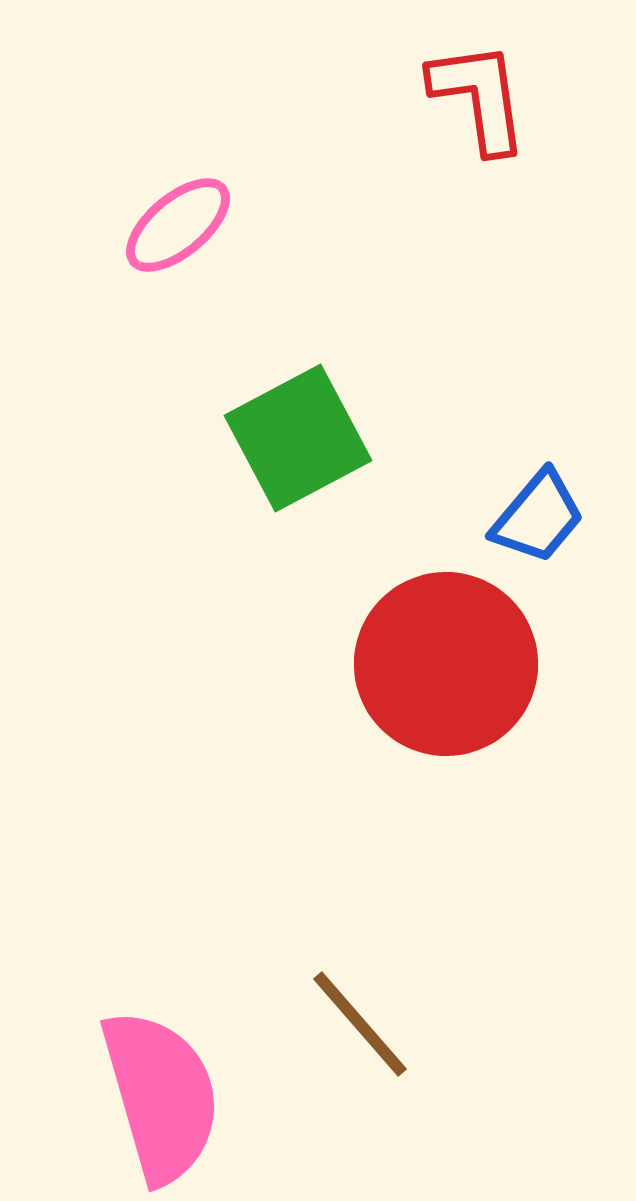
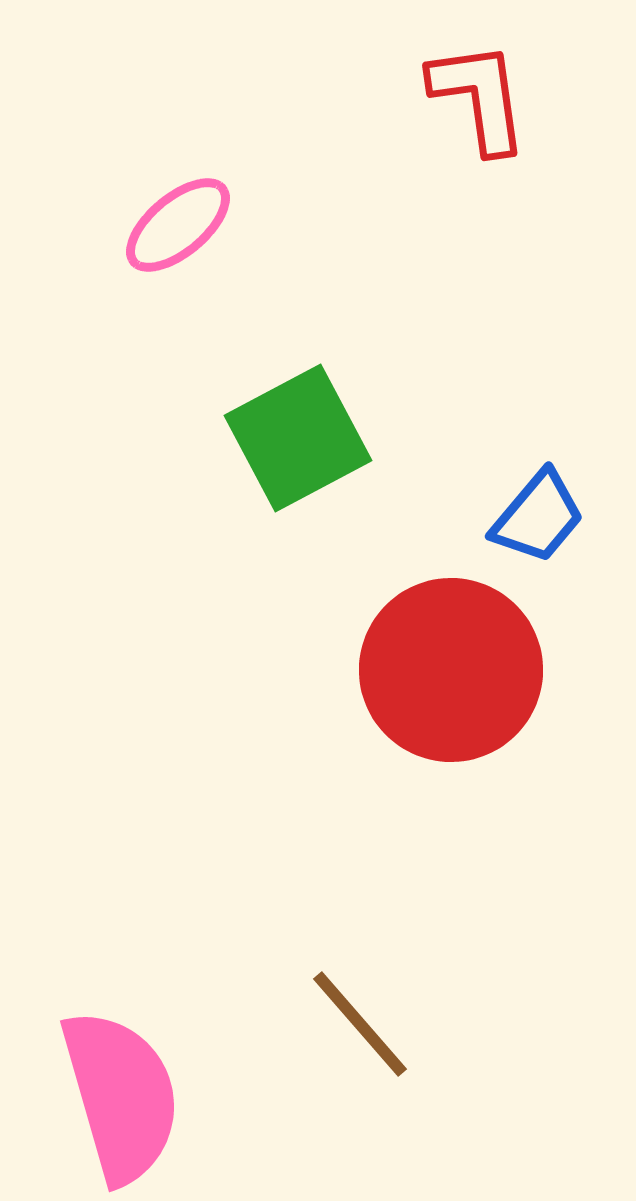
red circle: moved 5 px right, 6 px down
pink semicircle: moved 40 px left
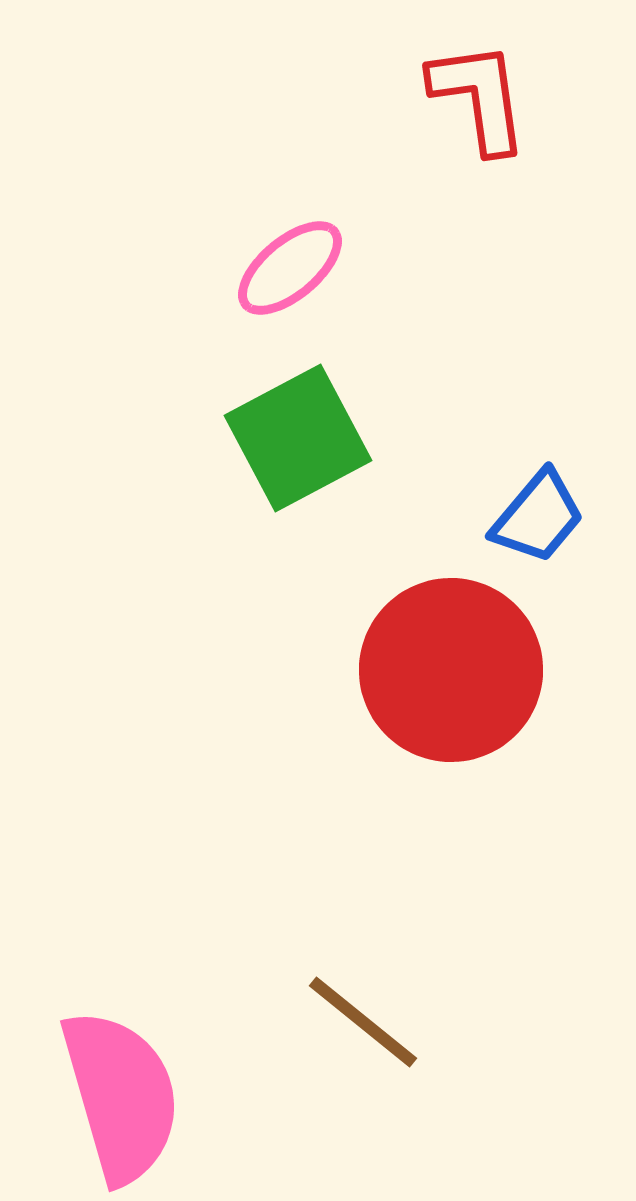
pink ellipse: moved 112 px right, 43 px down
brown line: moved 3 px right, 2 px up; rotated 10 degrees counterclockwise
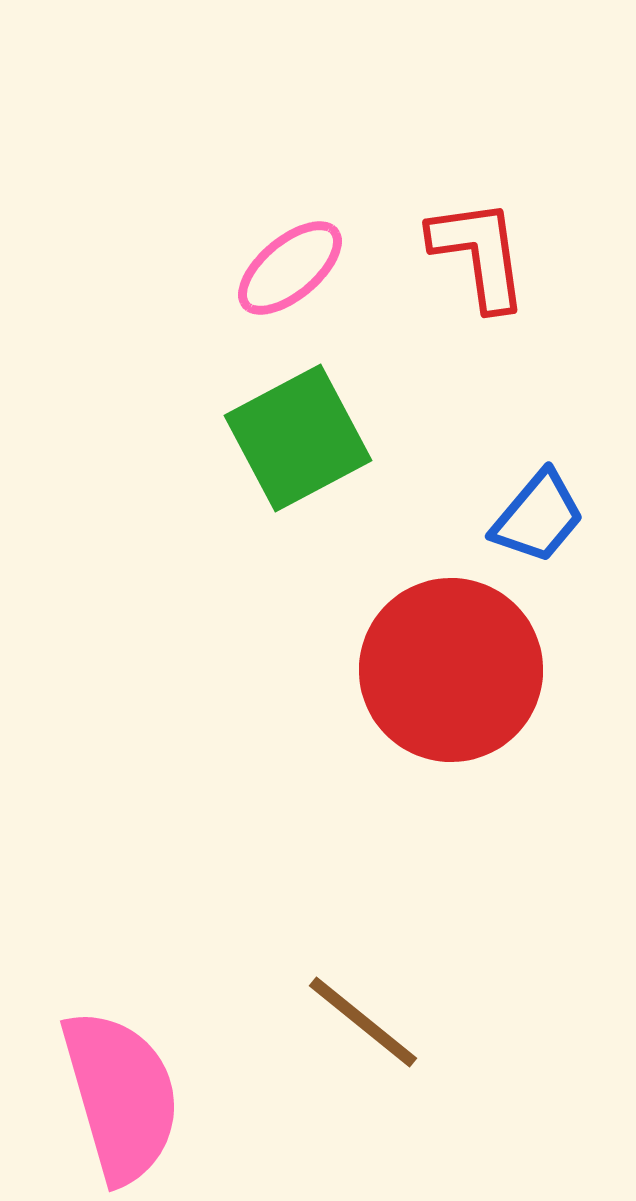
red L-shape: moved 157 px down
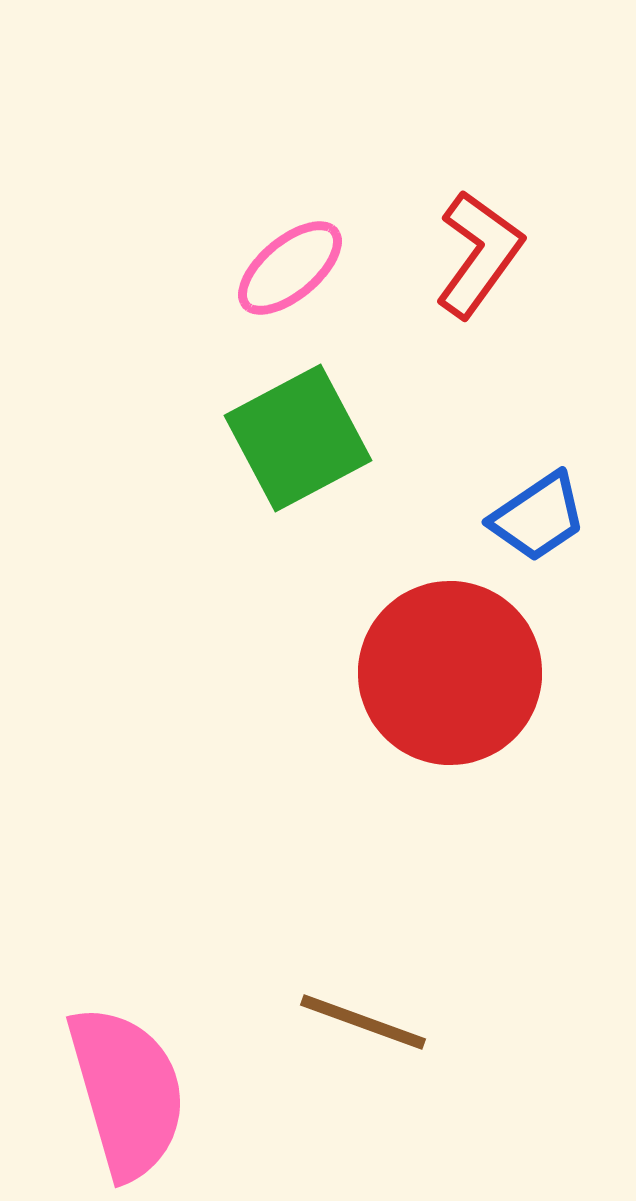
red L-shape: rotated 44 degrees clockwise
blue trapezoid: rotated 16 degrees clockwise
red circle: moved 1 px left, 3 px down
brown line: rotated 19 degrees counterclockwise
pink semicircle: moved 6 px right, 4 px up
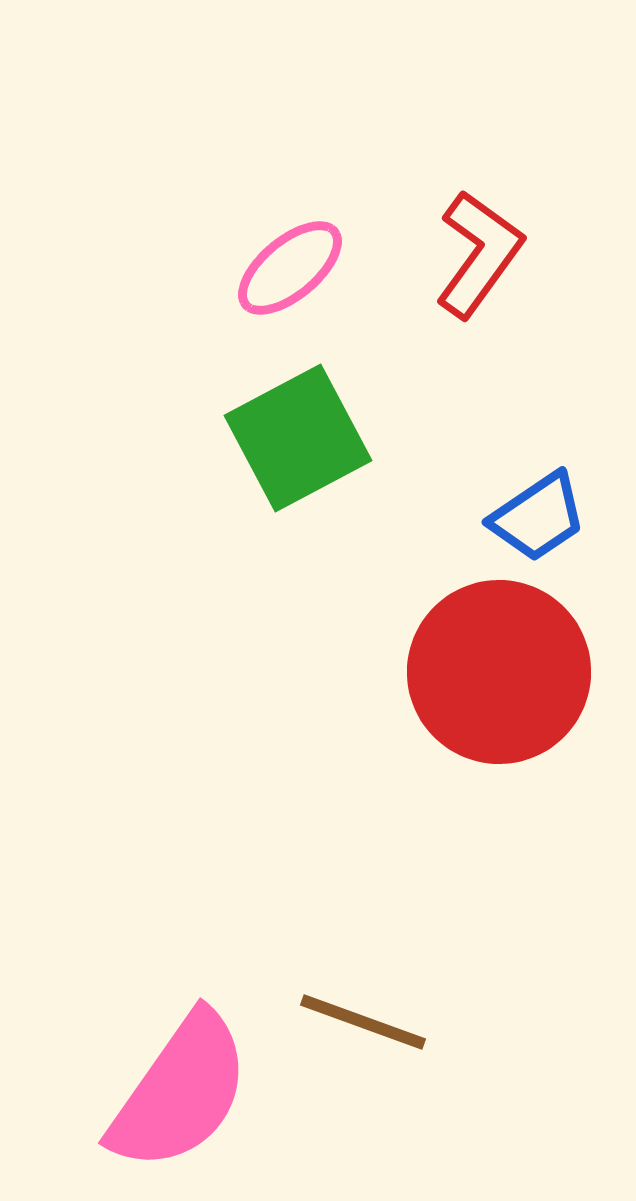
red circle: moved 49 px right, 1 px up
pink semicircle: moved 53 px right; rotated 51 degrees clockwise
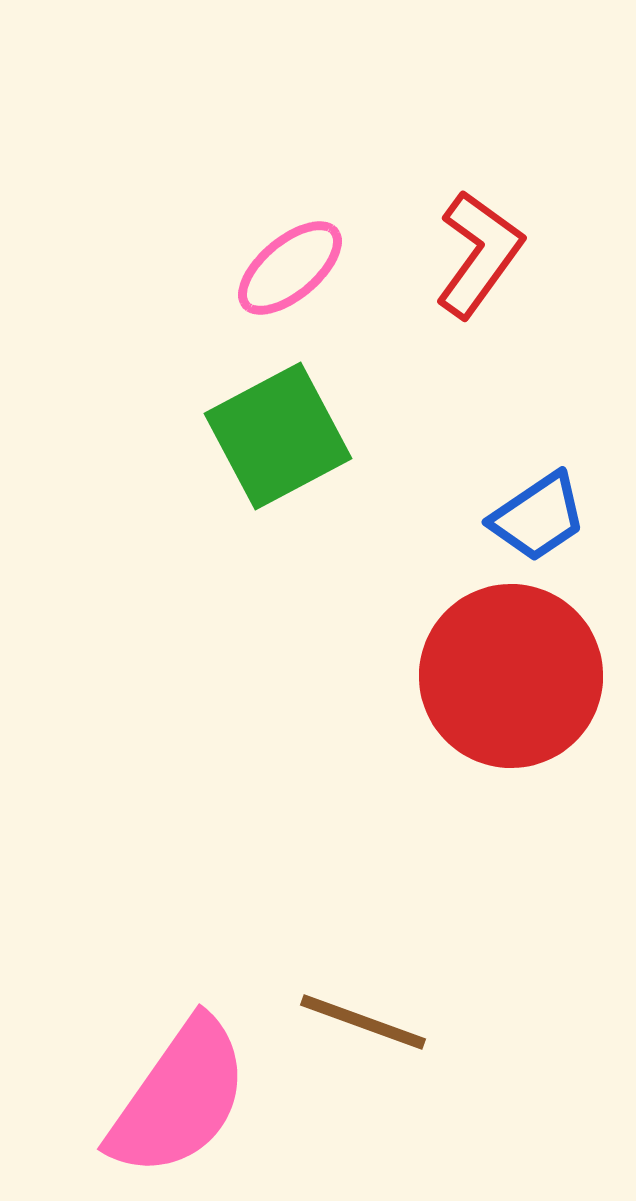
green square: moved 20 px left, 2 px up
red circle: moved 12 px right, 4 px down
pink semicircle: moved 1 px left, 6 px down
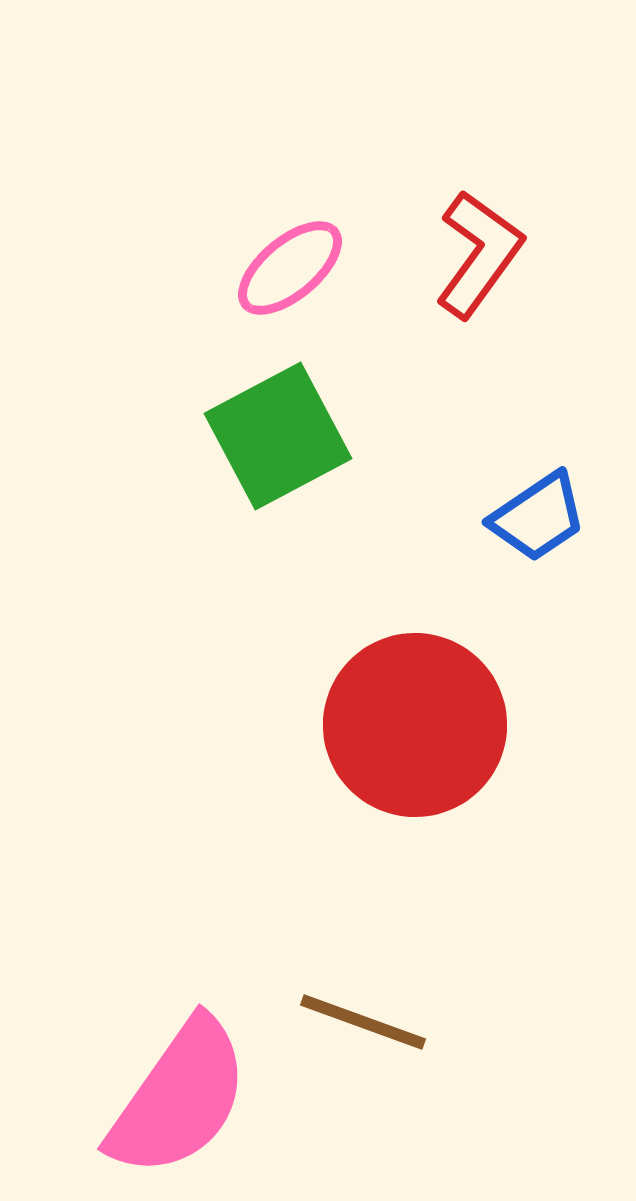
red circle: moved 96 px left, 49 px down
